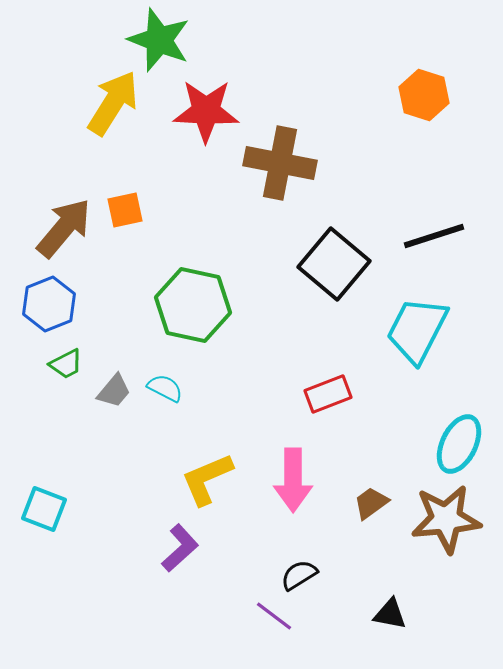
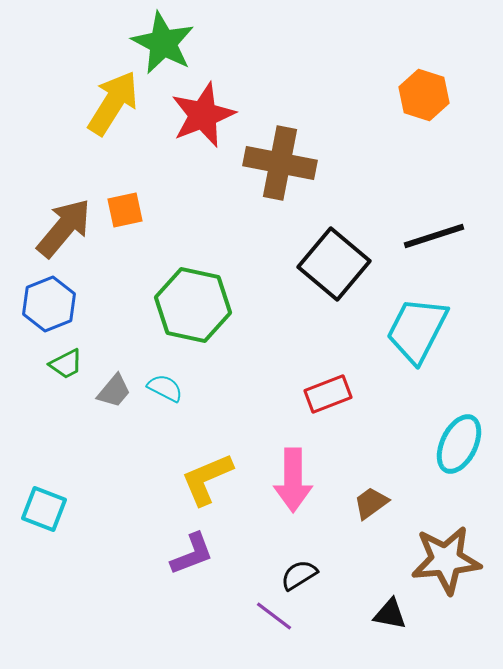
green star: moved 4 px right, 3 px down; rotated 6 degrees clockwise
red star: moved 3 px left, 4 px down; rotated 24 degrees counterclockwise
brown star: moved 41 px down
purple L-shape: moved 12 px right, 6 px down; rotated 21 degrees clockwise
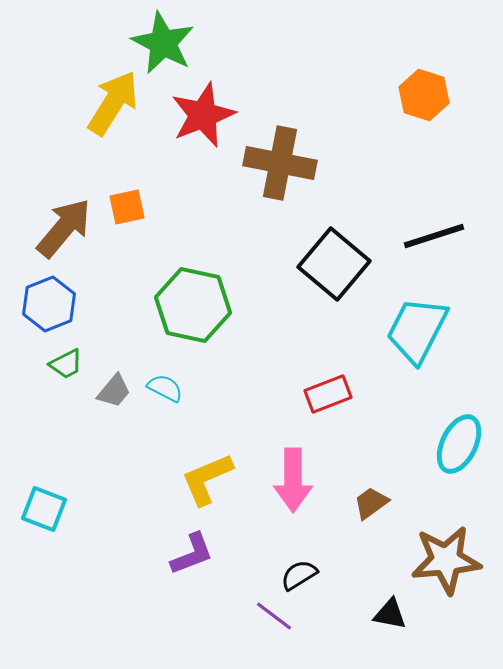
orange square: moved 2 px right, 3 px up
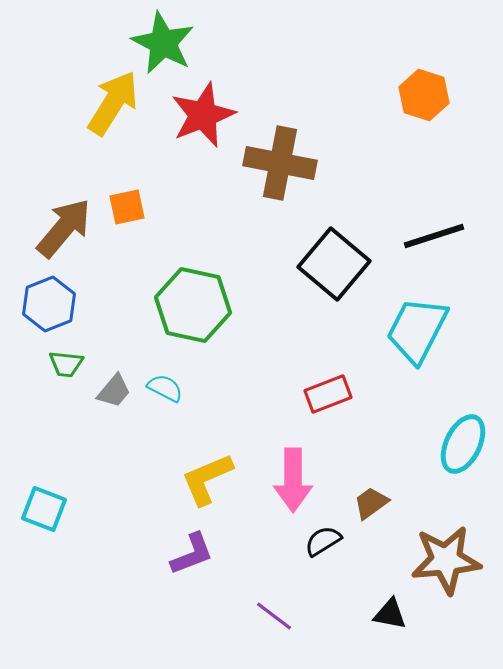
green trapezoid: rotated 33 degrees clockwise
cyan ellipse: moved 4 px right
black semicircle: moved 24 px right, 34 px up
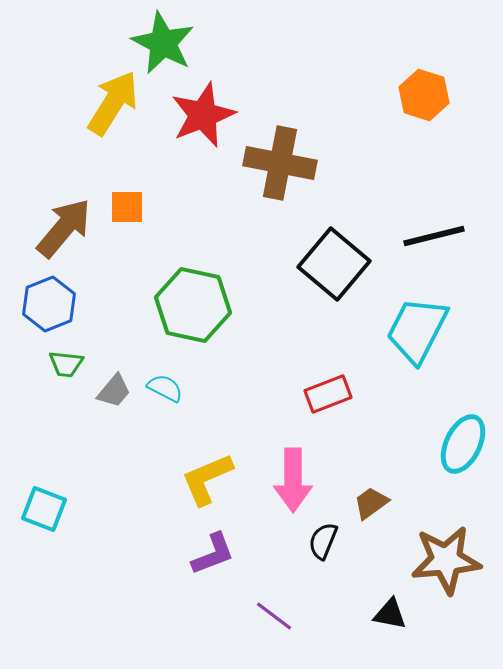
orange square: rotated 12 degrees clockwise
black line: rotated 4 degrees clockwise
black semicircle: rotated 36 degrees counterclockwise
purple L-shape: moved 21 px right
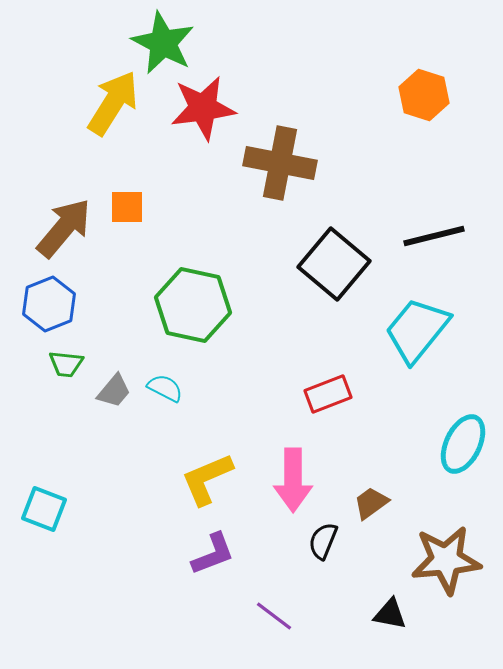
red star: moved 7 px up; rotated 14 degrees clockwise
cyan trapezoid: rotated 12 degrees clockwise
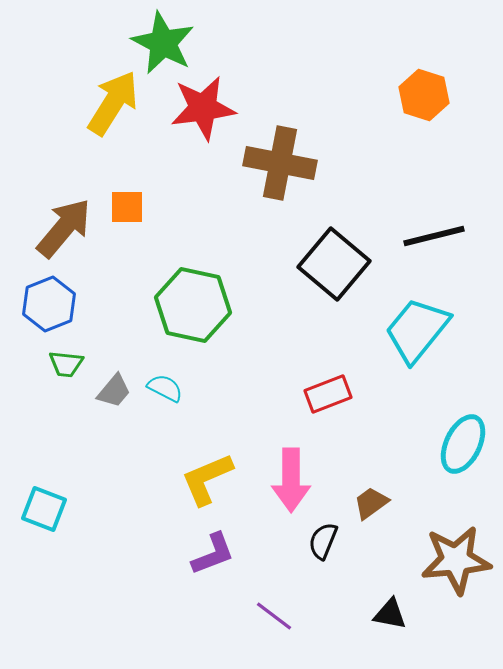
pink arrow: moved 2 px left
brown star: moved 10 px right
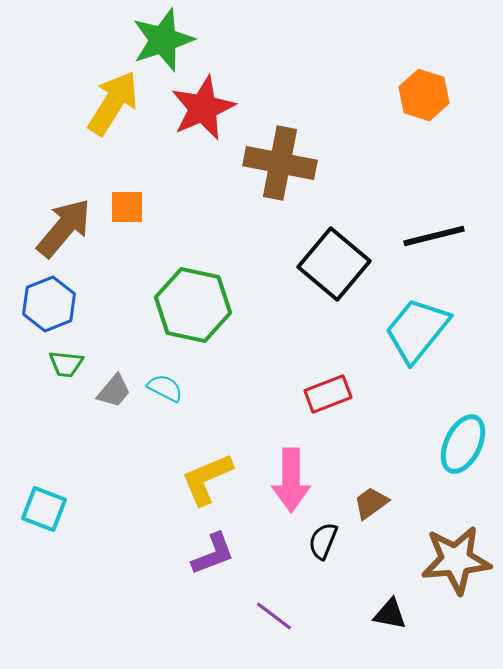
green star: moved 3 px up; rotated 26 degrees clockwise
red star: rotated 16 degrees counterclockwise
